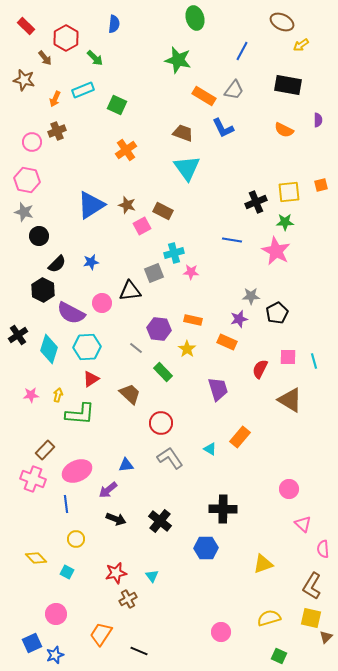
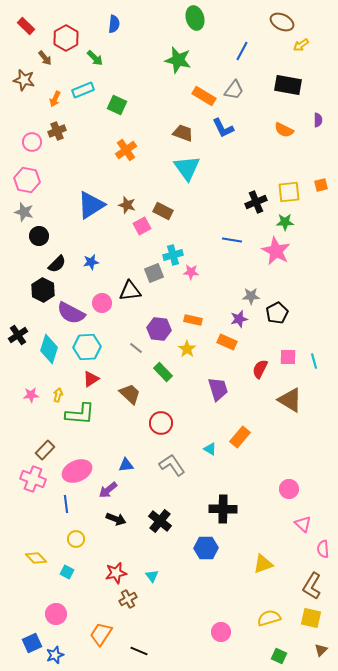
cyan cross at (174, 253): moved 1 px left, 2 px down
gray L-shape at (170, 458): moved 2 px right, 7 px down
brown triangle at (326, 637): moved 5 px left, 13 px down
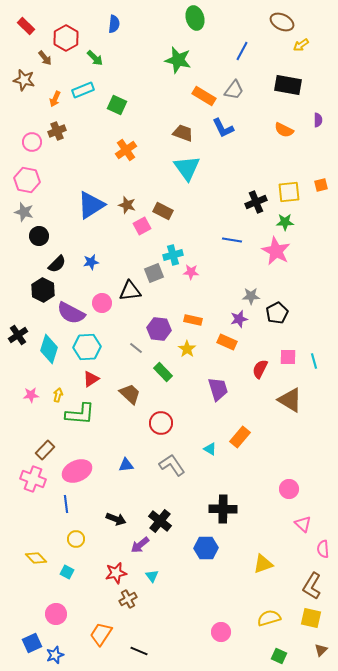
purple arrow at (108, 490): moved 32 px right, 55 px down
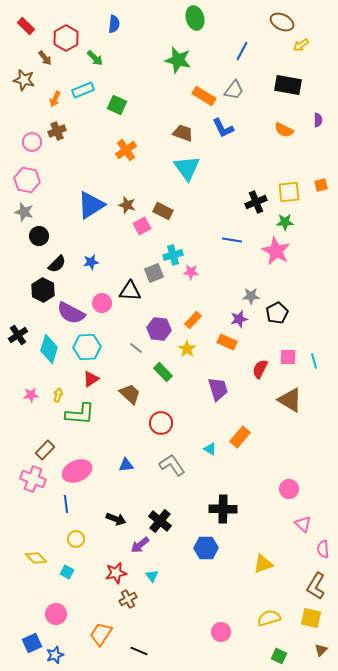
black triangle at (130, 291): rotated 10 degrees clockwise
orange rectangle at (193, 320): rotated 60 degrees counterclockwise
brown L-shape at (312, 586): moved 4 px right
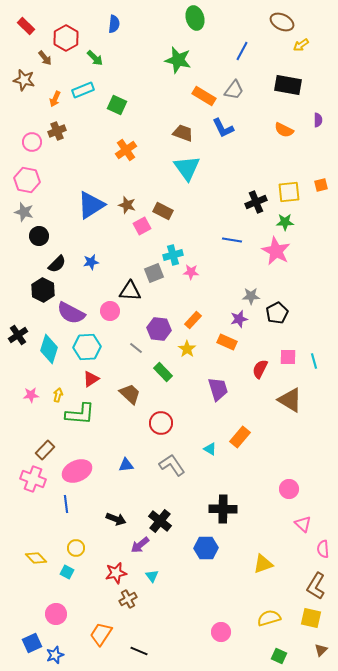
pink circle at (102, 303): moved 8 px right, 8 px down
yellow circle at (76, 539): moved 9 px down
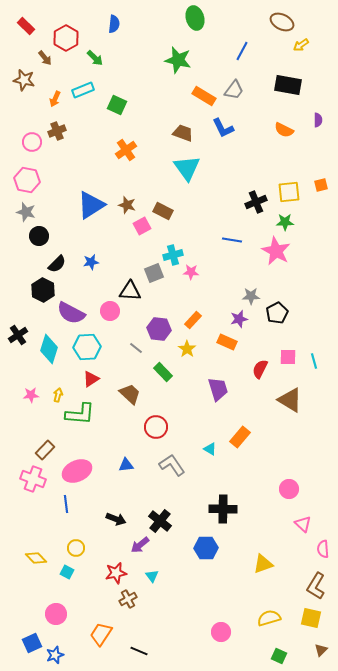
gray star at (24, 212): moved 2 px right
red circle at (161, 423): moved 5 px left, 4 px down
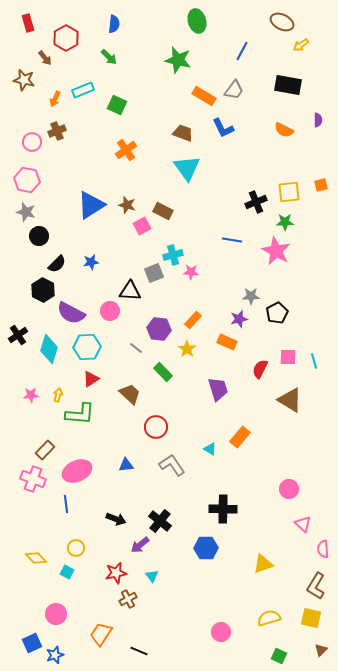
green ellipse at (195, 18): moved 2 px right, 3 px down
red rectangle at (26, 26): moved 2 px right, 3 px up; rotated 30 degrees clockwise
green arrow at (95, 58): moved 14 px right, 1 px up
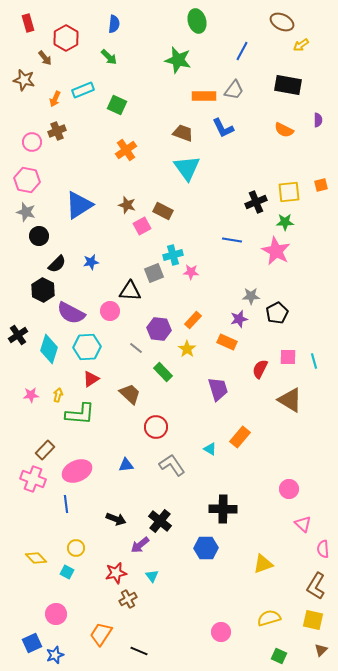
orange rectangle at (204, 96): rotated 30 degrees counterclockwise
blue triangle at (91, 205): moved 12 px left
yellow square at (311, 618): moved 2 px right, 2 px down
